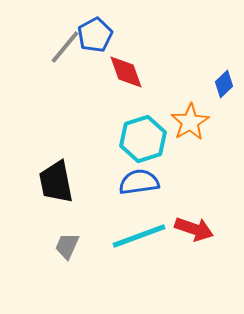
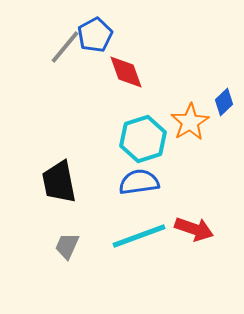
blue diamond: moved 18 px down
black trapezoid: moved 3 px right
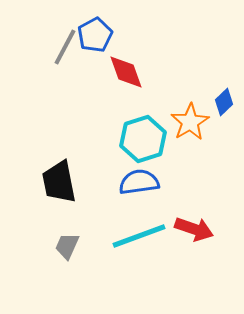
gray line: rotated 12 degrees counterclockwise
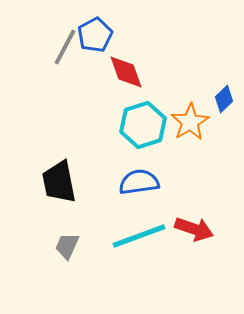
blue diamond: moved 3 px up
cyan hexagon: moved 14 px up
